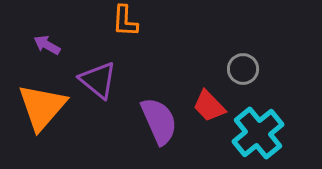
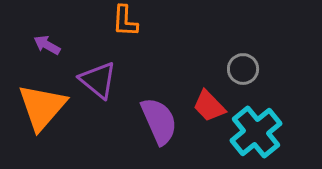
cyan cross: moved 2 px left, 1 px up
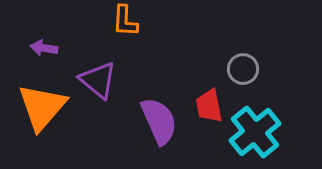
purple arrow: moved 3 px left, 3 px down; rotated 20 degrees counterclockwise
red trapezoid: rotated 33 degrees clockwise
cyan cross: moved 1 px left
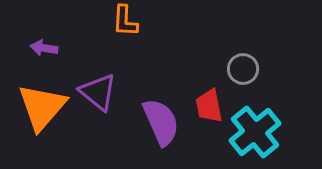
purple triangle: moved 12 px down
purple semicircle: moved 2 px right, 1 px down
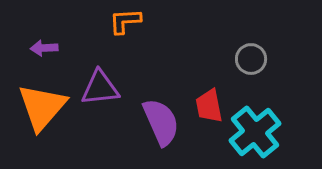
orange L-shape: rotated 84 degrees clockwise
purple arrow: rotated 12 degrees counterclockwise
gray circle: moved 8 px right, 10 px up
purple triangle: moved 2 px right, 4 px up; rotated 45 degrees counterclockwise
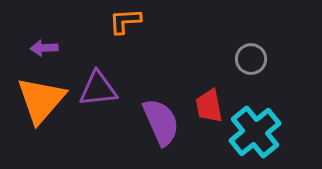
purple triangle: moved 2 px left, 1 px down
orange triangle: moved 1 px left, 7 px up
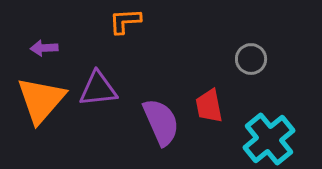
cyan cross: moved 14 px right, 7 px down
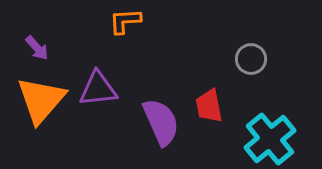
purple arrow: moved 7 px left; rotated 128 degrees counterclockwise
cyan cross: moved 1 px right
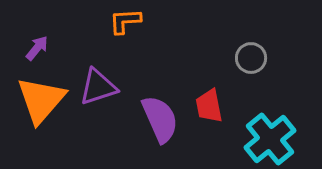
purple arrow: rotated 100 degrees counterclockwise
gray circle: moved 1 px up
purple triangle: moved 2 px up; rotated 12 degrees counterclockwise
purple semicircle: moved 1 px left, 3 px up
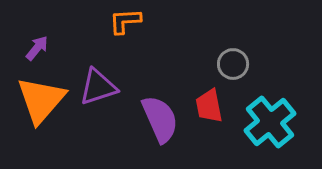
gray circle: moved 18 px left, 6 px down
cyan cross: moved 17 px up
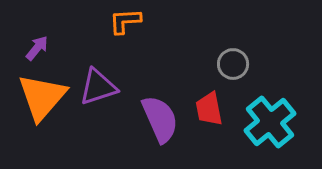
orange triangle: moved 1 px right, 3 px up
red trapezoid: moved 3 px down
